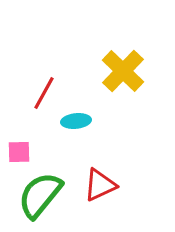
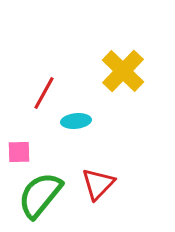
red triangle: moved 2 px left, 1 px up; rotated 21 degrees counterclockwise
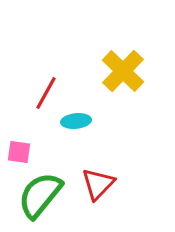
red line: moved 2 px right
pink square: rotated 10 degrees clockwise
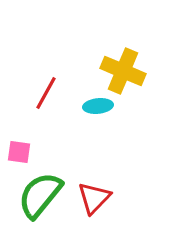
yellow cross: rotated 21 degrees counterclockwise
cyan ellipse: moved 22 px right, 15 px up
red triangle: moved 4 px left, 14 px down
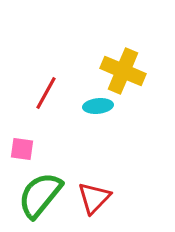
pink square: moved 3 px right, 3 px up
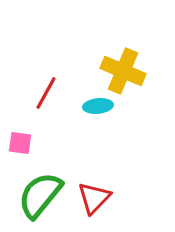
pink square: moved 2 px left, 6 px up
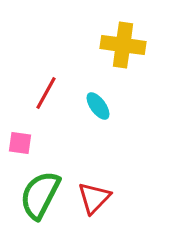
yellow cross: moved 26 px up; rotated 15 degrees counterclockwise
cyan ellipse: rotated 60 degrees clockwise
green semicircle: rotated 12 degrees counterclockwise
